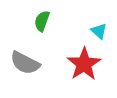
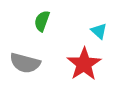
gray semicircle: rotated 12 degrees counterclockwise
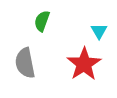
cyan triangle: rotated 18 degrees clockwise
gray semicircle: rotated 64 degrees clockwise
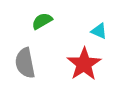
green semicircle: rotated 40 degrees clockwise
cyan triangle: rotated 36 degrees counterclockwise
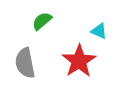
green semicircle: rotated 10 degrees counterclockwise
red star: moved 5 px left, 3 px up
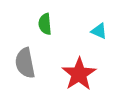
green semicircle: moved 3 px right, 3 px down; rotated 55 degrees counterclockwise
red star: moved 13 px down
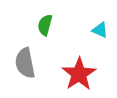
green semicircle: moved 1 px down; rotated 20 degrees clockwise
cyan triangle: moved 1 px right, 1 px up
